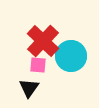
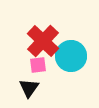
pink square: rotated 12 degrees counterclockwise
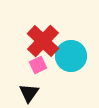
pink square: rotated 18 degrees counterclockwise
black triangle: moved 5 px down
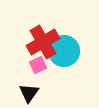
red cross: moved 1 px down; rotated 16 degrees clockwise
cyan circle: moved 7 px left, 5 px up
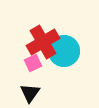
pink square: moved 5 px left, 2 px up
black triangle: moved 1 px right
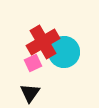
cyan circle: moved 1 px down
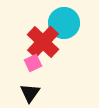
red cross: rotated 16 degrees counterclockwise
cyan circle: moved 29 px up
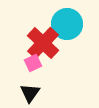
cyan circle: moved 3 px right, 1 px down
red cross: moved 1 px down
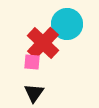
pink square: moved 1 px left, 1 px up; rotated 30 degrees clockwise
black triangle: moved 4 px right
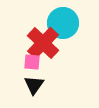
cyan circle: moved 4 px left, 1 px up
black triangle: moved 8 px up
